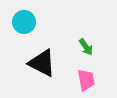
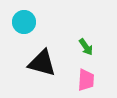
black triangle: rotated 12 degrees counterclockwise
pink trapezoid: rotated 15 degrees clockwise
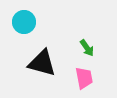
green arrow: moved 1 px right, 1 px down
pink trapezoid: moved 2 px left, 2 px up; rotated 15 degrees counterclockwise
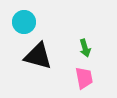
green arrow: moved 2 px left; rotated 18 degrees clockwise
black triangle: moved 4 px left, 7 px up
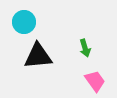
black triangle: rotated 20 degrees counterclockwise
pink trapezoid: moved 11 px right, 3 px down; rotated 25 degrees counterclockwise
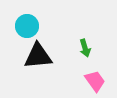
cyan circle: moved 3 px right, 4 px down
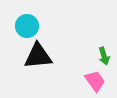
green arrow: moved 19 px right, 8 px down
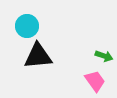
green arrow: rotated 54 degrees counterclockwise
